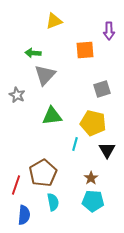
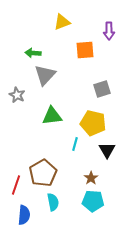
yellow triangle: moved 8 px right, 1 px down
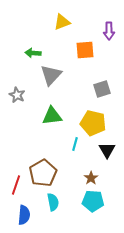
gray triangle: moved 6 px right
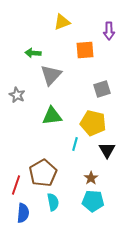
blue semicircle: moved 1 px left, 2 px up
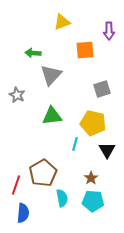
cyan semicircle: moved 9 px right, 4 px up
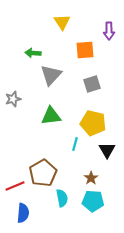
yellow triangle: rotated 42 degrees counterclockwise
gray square: moved 10 px left, 5 px up
gray star: moved 4 px left, 4 px down; rotated 28 degrees clockwise
green triangle: moved 1 px left
red line: moved 1 px left, 1 px down; rotated 48 degrees clockwise
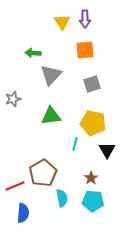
purple arrow: moved 24 px left, 12 px up
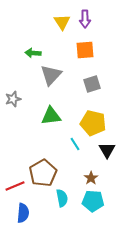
cyan line: rotated 48 degrees counterclockwise
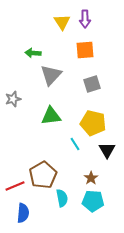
brown pentagon: moved 2 px down
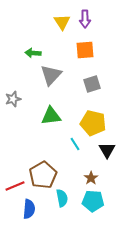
blue semicircle: moved 6 px right, 4 px up
